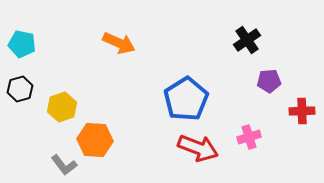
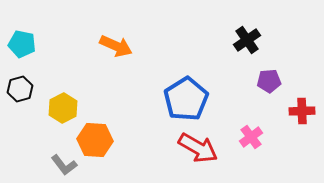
orange arrow: moved 3 px left, 3 px down
yellow hexagon: moved 1 px right, 1 px down; rotated 8 degrees counterclockwise
pink cross: moved 2 px right; rotated 20 degrees counterclockwise
red arrow: rotated 9 degrees clockwise
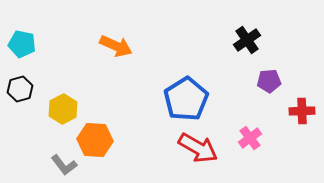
yellow hexagon: moved 1 px down
pink cross: moved 1 px left, 1 px down
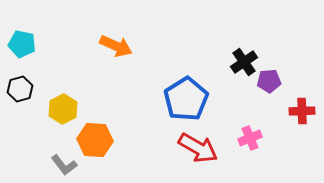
black cross: moved 3 px left, 22 px down
pink cross: rotated 15 degrees clockwise
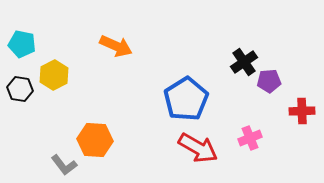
black hexagon: rotated 25 degrees clockwise
yellow hexagon: moved 9 px left, 34 px up
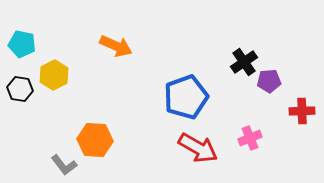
blue pentagon: moved 2 px up; rotated 12 degrees clockwise
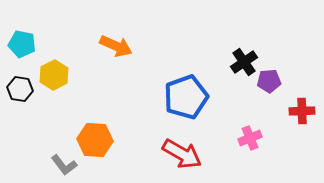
red arrow: moved 16 px left, 6 px down
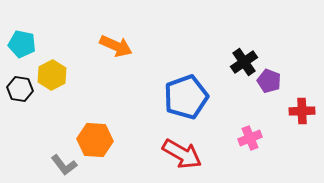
yellow hexagon: moved 2 px left
purple pentagon: rotated 25 degrees clockwise
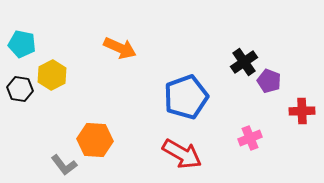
orange arrow: moved 4 px right, 2 px down
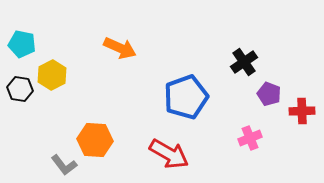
purple pentagon: moved 13 px down
red arrow: moved 13 px left
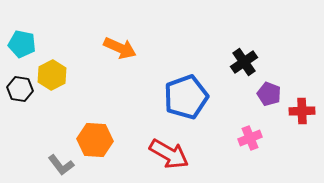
gray L-shape: moved 3 px left
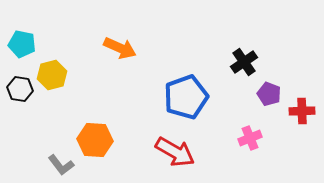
yellow hexagon: rotated 12 degrees clockwise
red arrow: moved 6 px right, 2 px up
